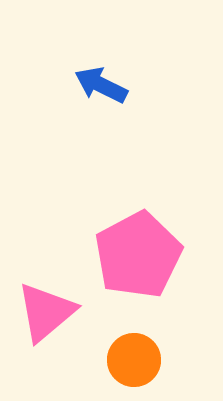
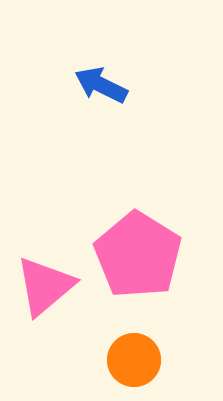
pink pentagon: rotated 12 degrees counterclockwise
pink triangle: moved 1 px left, 26 px up
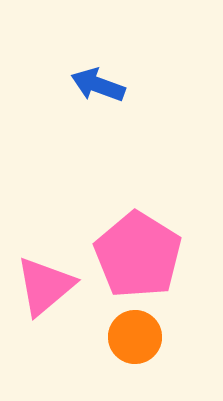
blue arrow: moved 3 px left; rotated 6 degrees counterclockwise
orange circle: moved 1 px right, 23 px up
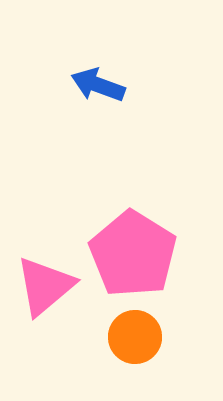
pink pentagon: moved 5 px left, 1 px up
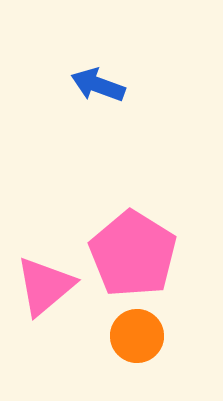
orange circle: moved 2 px right, 1 px up
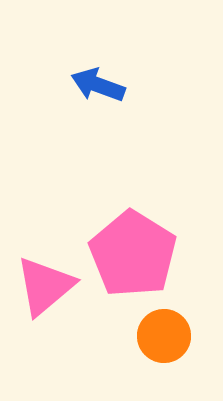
orange circle: moved 27 px right
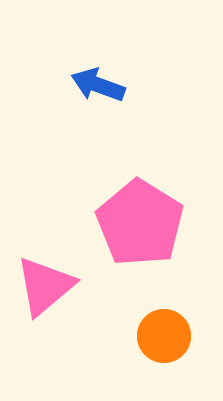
pink pentagon: moved 7 px right, 31 px up
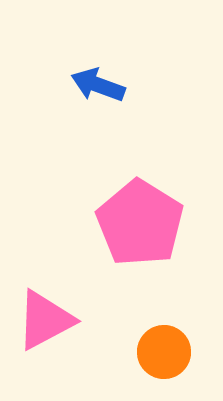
pink triangle: moved 34 px down; rotated 12 degrees clockwise
orange circle: moved 16 px down
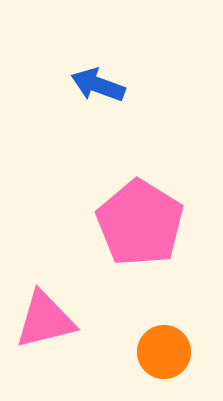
pink triangle: rotated 14 degrees clockwise
